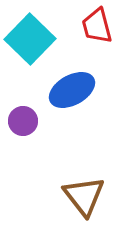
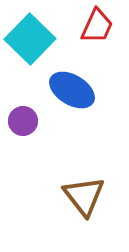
red trapezoid: rotated 141 degrees counterclockwise
blue ellipse: rotated 60 degrees clockwise
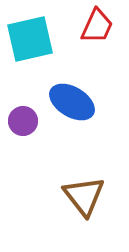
cyan square: rotated 33 degrees clockwise
blue ellipse: moved 12 px down
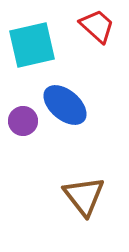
red trapezoid: rotated 72 degrees counterclockwise
cyan square: moved 2 px right, 6 px down
blue ellipse: moved 7 px left, 3 px down; rotated 9 degrees clockwise
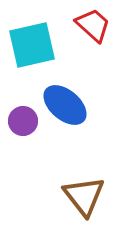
red trapezoid: moved 4 px left, 1 px up
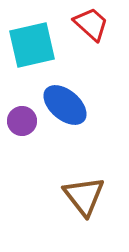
red trapezoid: moved 2 px left, 1 px up
purple circle: moved 1 px left
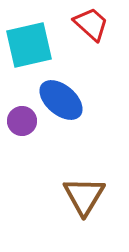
cyan square: moved 3 px left
blue ellipse: moved 4 px left, 5 px up
brown triangle: rotated 9 degrees clockwise
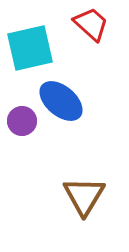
cyan square: moved 1 px right, 3 px down
blue ellipse: moved 1 px down
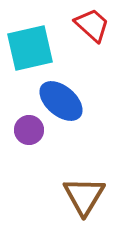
red trapezoid: moved 1 px right, 1 px down
purple circle: moved 7 px right, 9 px down
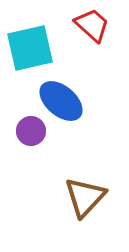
purple circle: moved 2 px right, 1 px down
brown triangle: moved 1 px right, 1 px down; rotated 12 degrees clockwise
